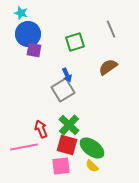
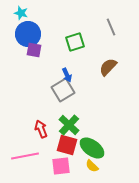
gray line: moved 2 px up
brown semicircle: rotated 12 degrees counterclockwise
pink line: moved 1 px right, 9 px down
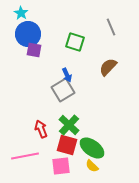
cyan star: rotated 16 degrees clockwise
green square: rotated 36 degrees clockwise
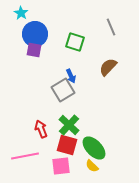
blue circle: moved 7 px right
blue arrow: moved 4 px right, 1 px down
green ellipse: moved 2 px right; rotated 10 degrees clockwise
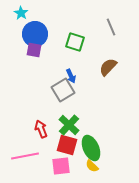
green ellipse: moved 3 px left; rotated 20 degrees clockwise
